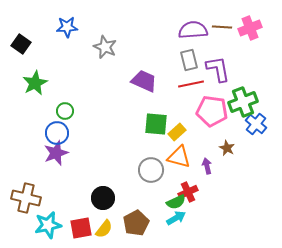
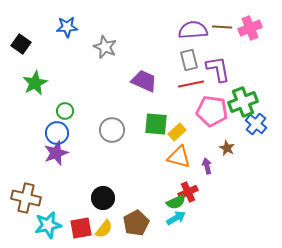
gray circle: moved 39 px left, 40 px up
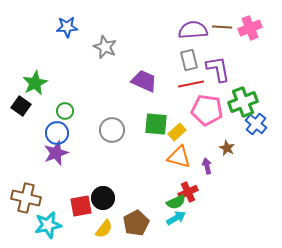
black square: moved 62 px down
pink pentagon: moved 5 px left, 1 px up
red square: moved 22 px up
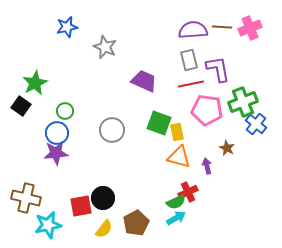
blue star: rotated 10 degrees counterclockwise
green square: moved 3 px right, 1 px up; rotated 15 degrees clockwise
yellow rectangle: rotated 60 degrees counterclockwise
purple star: rotated 15 degrees clockwise
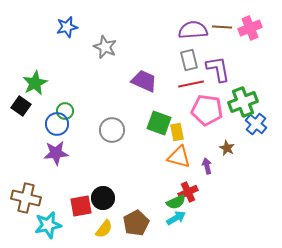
blue circle: moved 9 px up
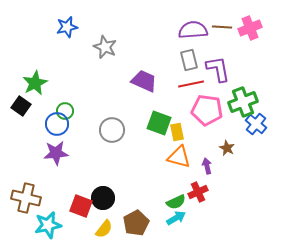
red cross: moved 10 px right
red square: rotated 30 degrees clockwise
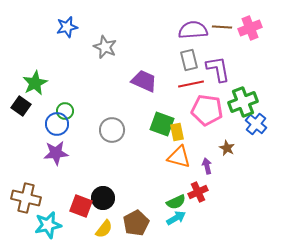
green square: moved 3 px right, 1 px down
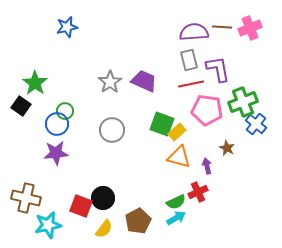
purple semicircle: moved 1 px right, 2 px down
gray star: moved 5 px right, 35 px down; rotated 15 degrees clockwise
green star: rotated 10 degrees counterclockwise
yellow rectangle: rotated 60 degrees clockwise
brown pentagon: moved 2 px right, 2 px up
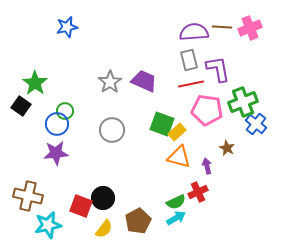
brown cross: moved 2 px right, 2 px up
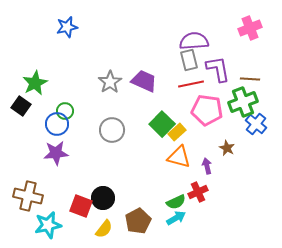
brown line: moved 28 px right, 52 px down
purple semicircle: moved 9 px down
green star: rotated 10 degrees clockwise
green square: rotated 25 degrees clockwise
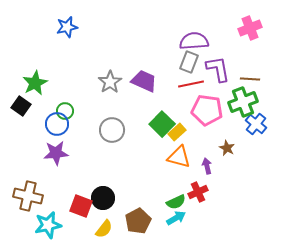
gray rectangle: moved 2 px down; rotated 35 degrees clockwise
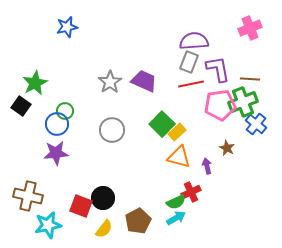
pink pentagon: moved 13 px right, 5 px up; rotated 16 degrees counterclockwise
red cross: moved 7 px left
